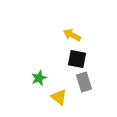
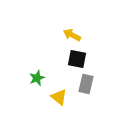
green star: moved 2 px left
gray rectangle: moved 2 px right, 2 px down; rotated 30 degrees clockwise
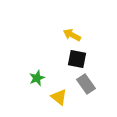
gray rectangle: rotated 48 degrees counterclockwise
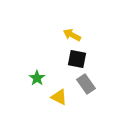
green star: rotated 14 degrees counterclockwise
yellow triangle: rotated 12 degrees counterclockwise
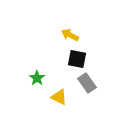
yellow arrow: moved 2 px left
gray rectangle: moved 1 px right, 1 px up
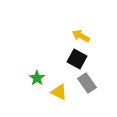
yellow arrow: moved 11 px right, 1 px down
black square: rotated 18 degrees clockwise
yellow triangle: moved 5 px up
